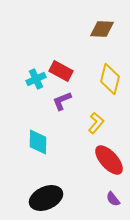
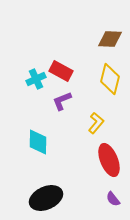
brown diamond: moved 8 px right, 10 px down
red ellipse: rotated 20 degrees clockwise
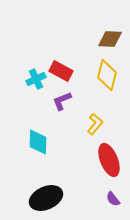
yellow diamond: moved 3 px left, 4 px up
yellow L-shape: moved 1 px left, 1 px down
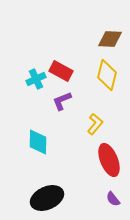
black ellipse: moved 1 px right
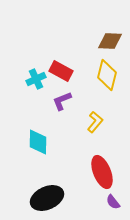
brown diamond: moved 2 px down
yellow L-shape: moved 2 px up
red ellipse: moved 7 px left, 12 px down
purple semicircle: moved 3 px down
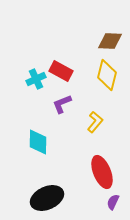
purple L-shape: moved 3 px down
purple semicircle: rotated 63 degrees clockwise
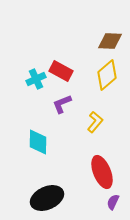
yellow diamond: rotated 36 degrees clockwise
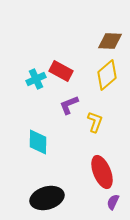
purple L-shape: moved 7 px right, 1 px down
yellow L-shape: rotated 20 degrees counterclockwise
black ellipse: rotated 8 degrees clockwise
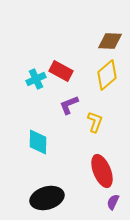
red ellipse: moved 1 px up
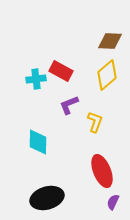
cyan cross: rotated 18 degrees clockwise
